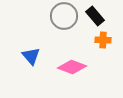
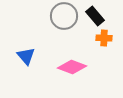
orange cross: moved 1 px right, 2 px up
blue triangle: moved 5 px left
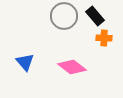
blue triangle: moved 1 px left, 6 px down
pink diamond: rotated 16 degrees clockwise
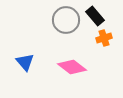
gray circle: moved 2 px right, 4 px down
orange cross: rotated 21 degrees counterclockwise
